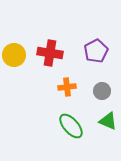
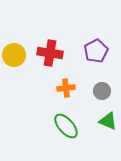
orange cross: moved 1 px left, 1 px down
green ellipse: moved 5 px left
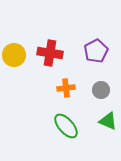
gray circle: moved 1 px left, 1 px up
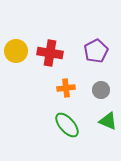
yellow circle: moved 2 px right, 4 px up
green ellipse: moved 1 px right, 1 px up
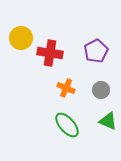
yellow circle: moved 5 px right, 13 px up
orange cross: rotated 30 degrees clockwise
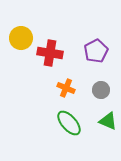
green ellipse: moved 2 px right, 2 px up
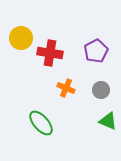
green ellipse: moved 28 px left
